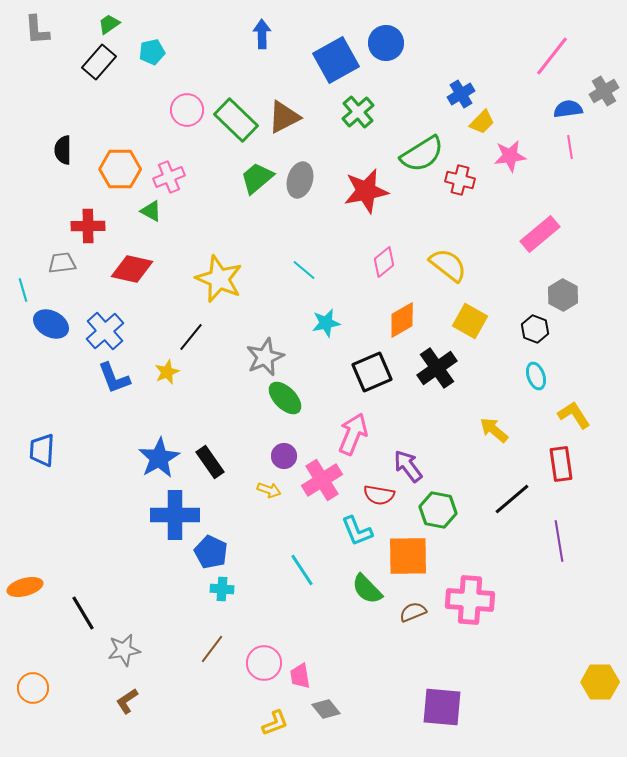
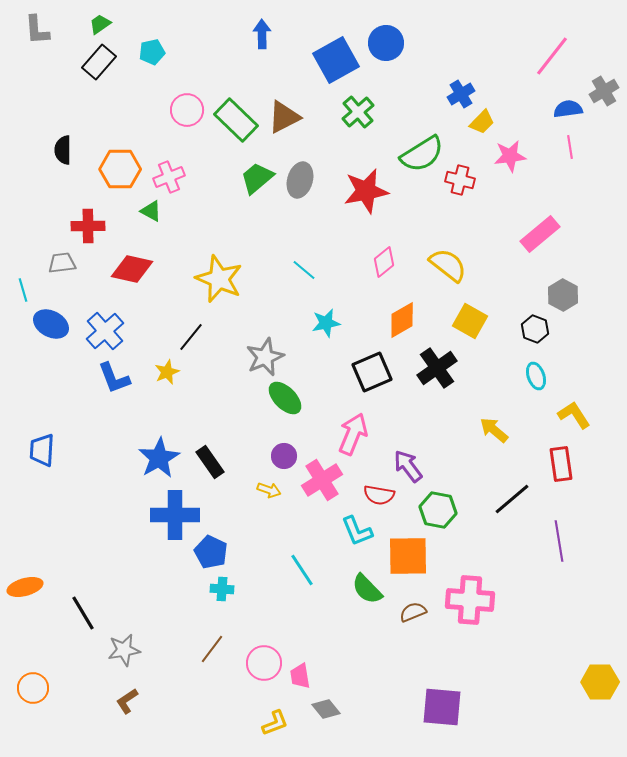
green trapezoid at (109, 24): moved 9 px left
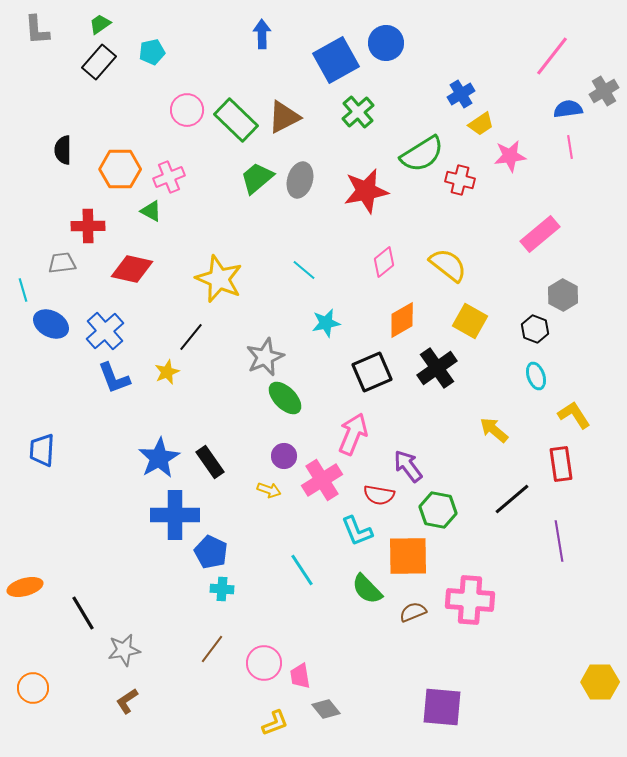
yellow trapezoid at (482, 122): moved 1 px left, 2 px down; rotated 12 degrees clockwise
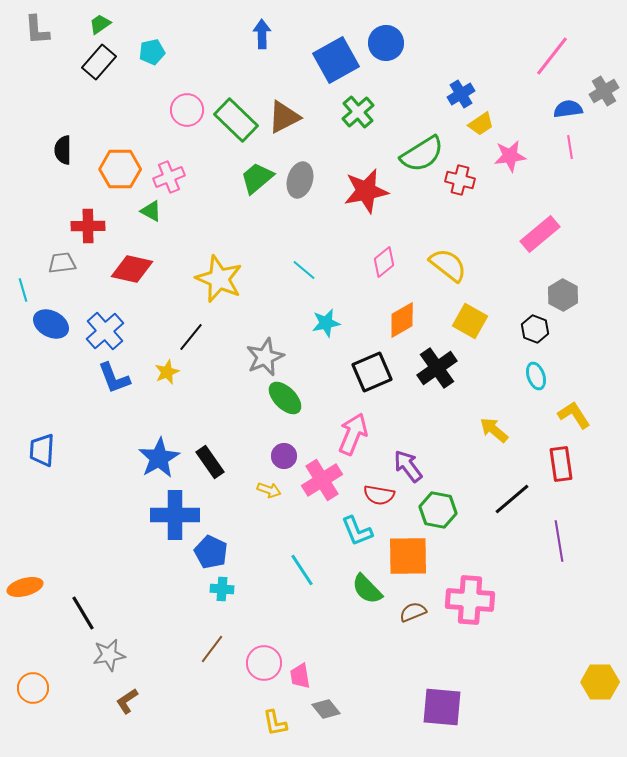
gray star at (124, 650): moved 15 px left, 5 px down
yellow L-shape at (275, 723): rotated 100 degrees clockwise
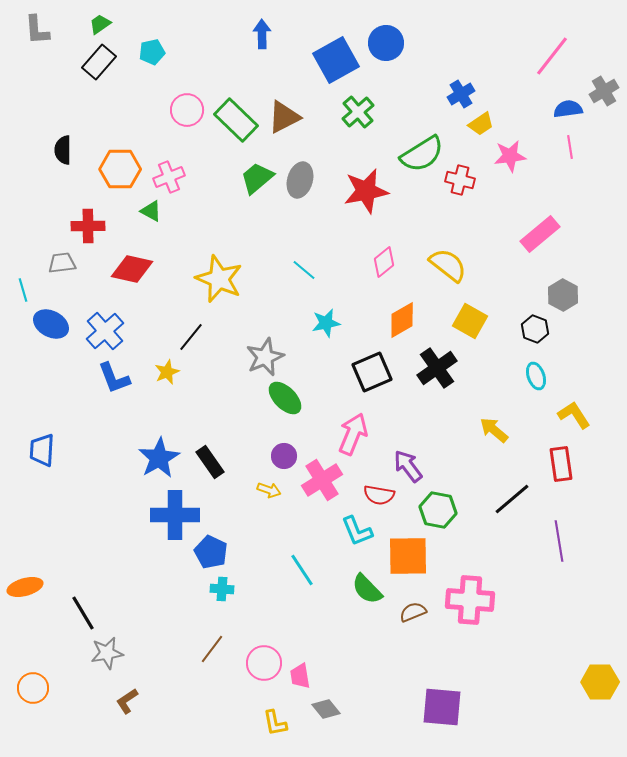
gray star at (109, 655): moved 2 px left, 2 px up
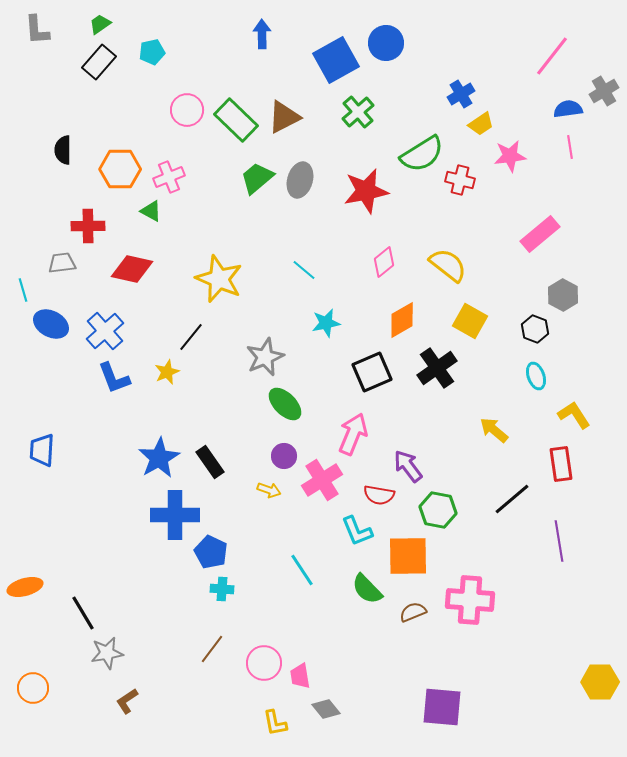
green ellipse at (285, 398): moved 6 px down
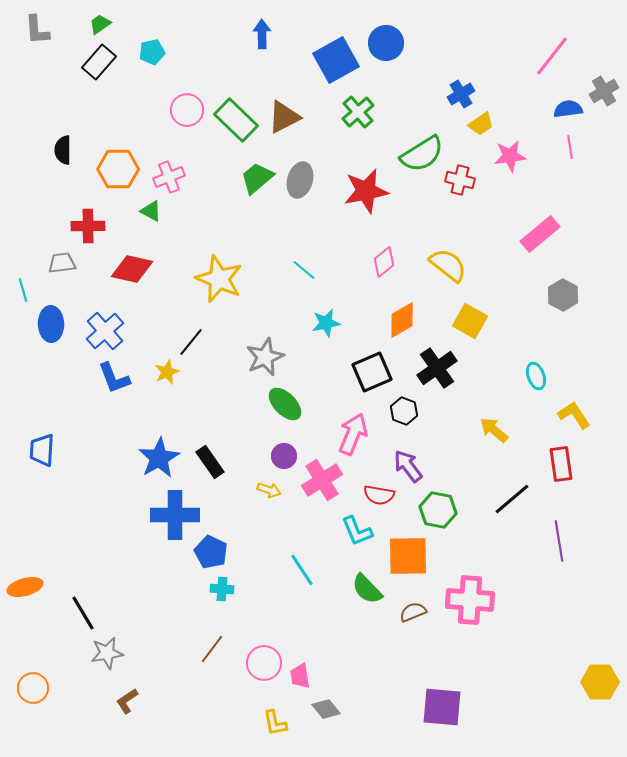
orange hexagon at (120, 169): moved 2 px left
blue ellipse at (51, 324): rotated 60 degrees clockwise
black hexagon at (535, 329): moved 131 px left, 82 px down
black line at (191, 337): moved 5 px down
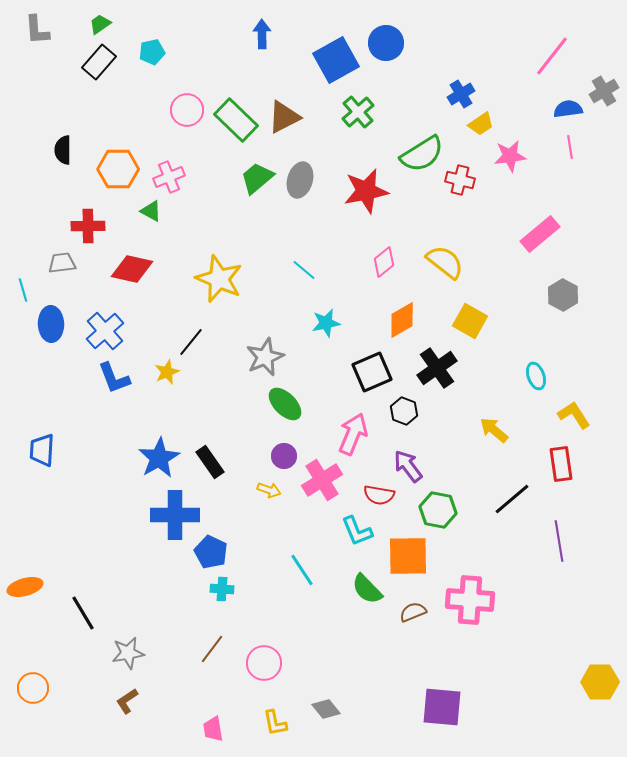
yellow semicircle at (448, 265): moved 3 px left, 3 px up
gray star at (107, 653): moved 21 px right
pink trapezoid at (300, 676): moved 87 px left, 53 px down
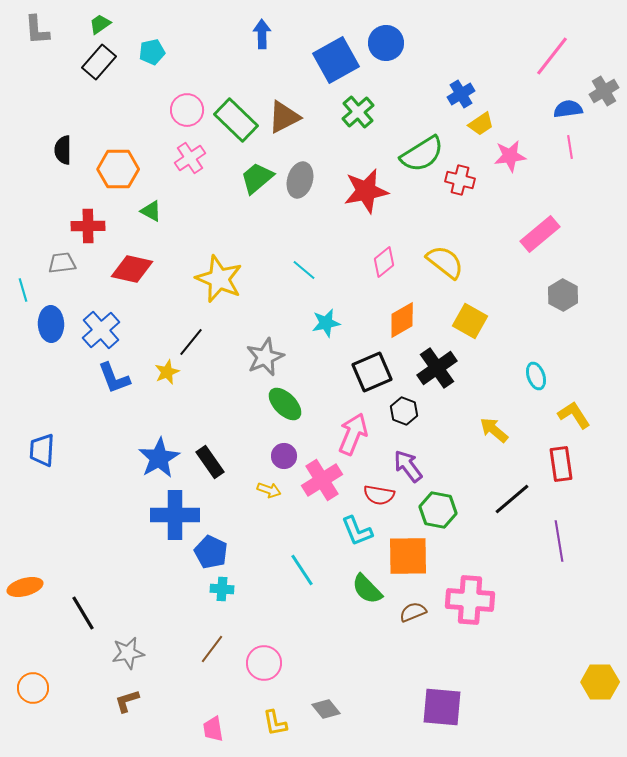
pink cross at (169, 177): moved 21 px right, 19 px up; rotated 12 degrees counterclockwise
blue cross at (105, 331): moved 4 px left, 1 px up
brown L-shape at (127, 701): rotated 16 degrees clockwise
